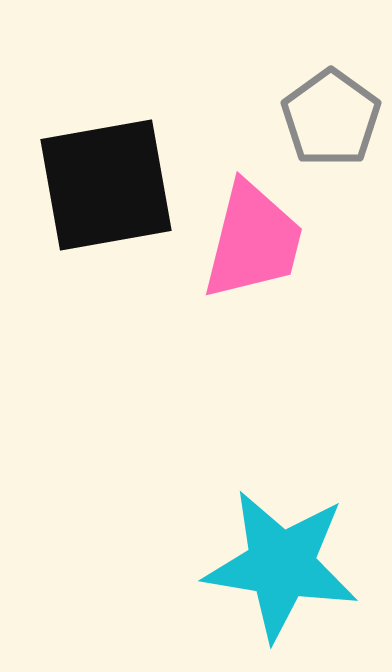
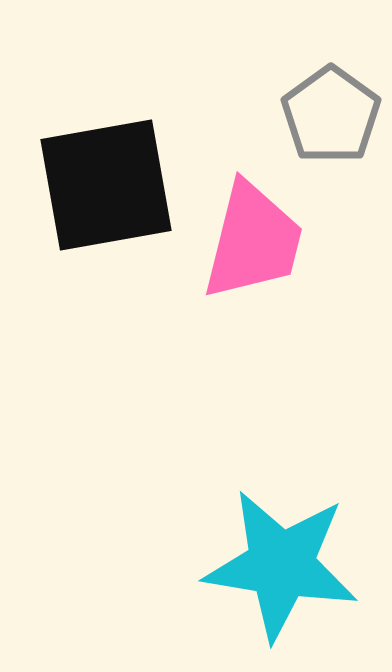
gray pentagon: moved 3 px up
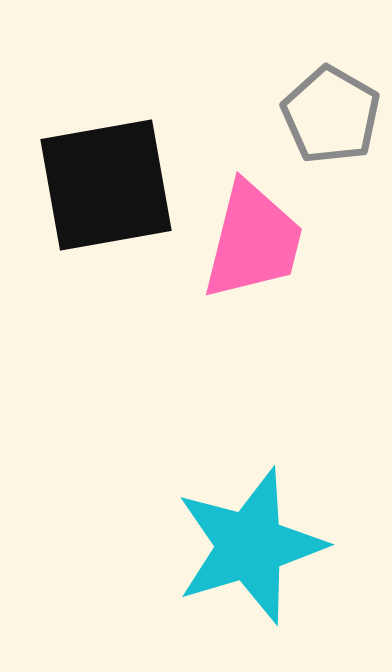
gray pentagon: rotated 6 degrees counterclockwise
cyan star: moved 31 px left, 19 px up; rotated 26 degrees counterclockwise
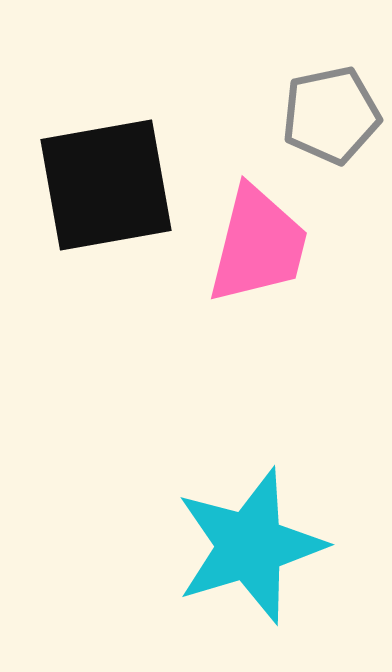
gray pentagon: rotated 30 degrees clockwise
pink trapezoid: moved 5 px right, 4 px down
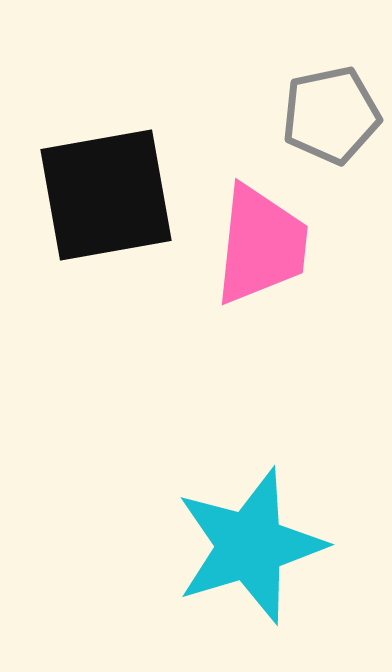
black square: moved 10 px down
pink trapezoid: moved 3 px right; rotated 8 degrees counterclockwise
